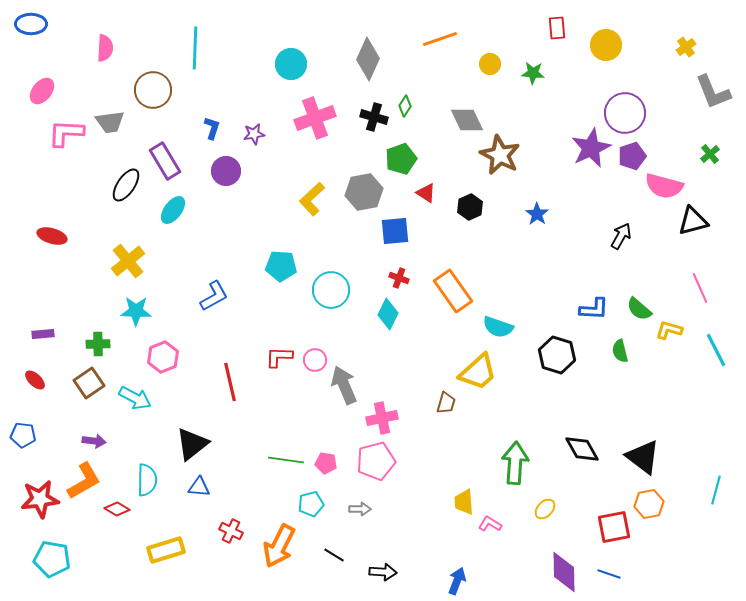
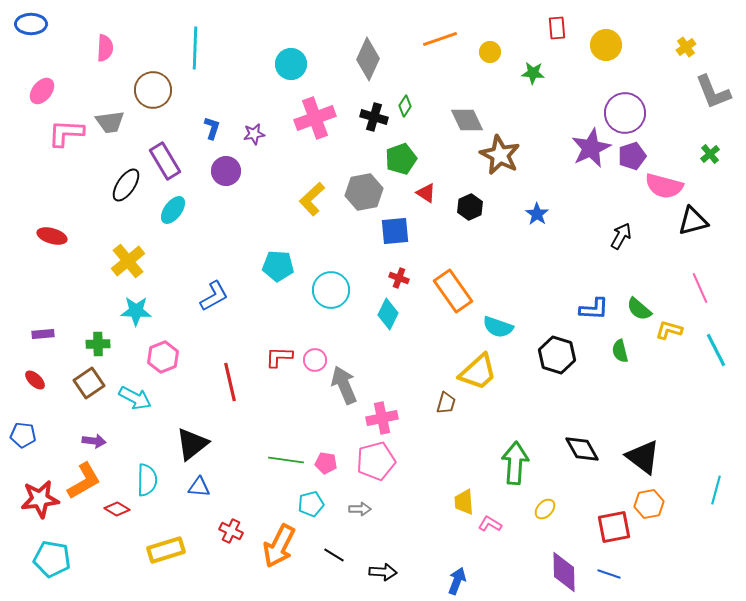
yellow circle at (490, 64): moved 12 px up
cyan pentagon at (281, 266): moved 3 px left
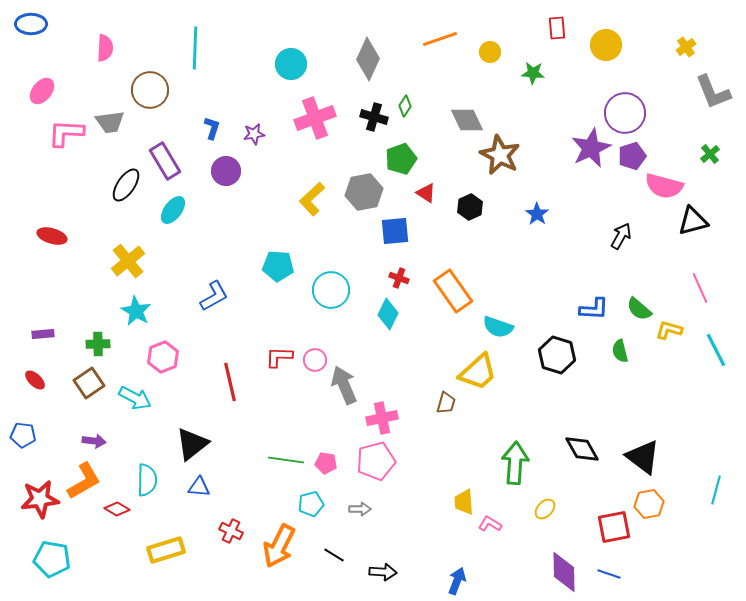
brown circle at (153, 90): moved 3 px left
cyan star at (136, 311): rotated 28 degrees clockwise
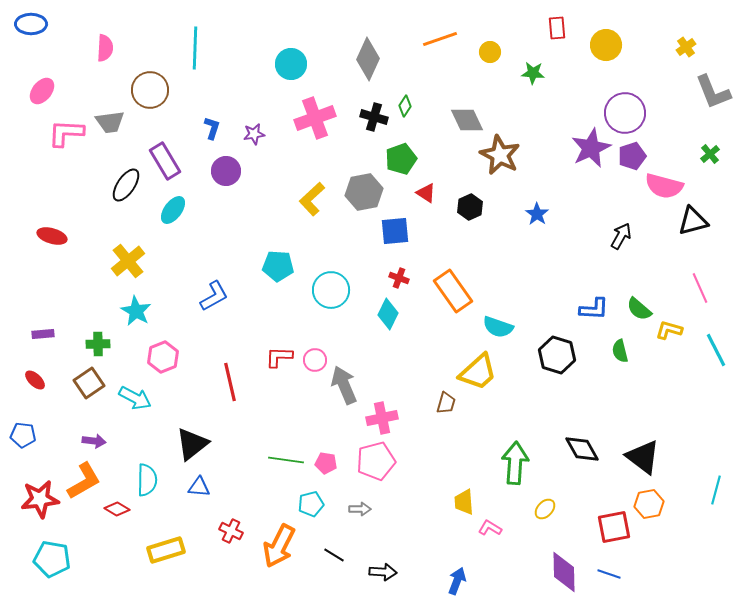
pink L-shape at (490, 524): moved 4 px down
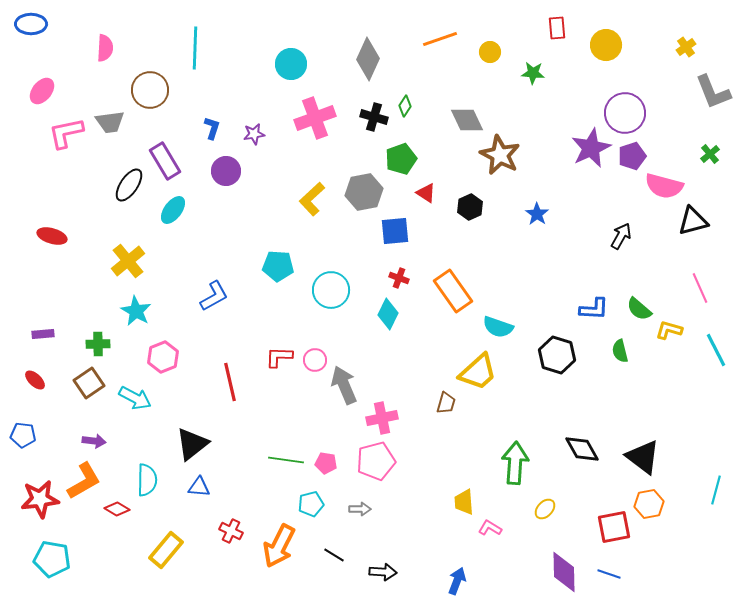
pink L-shape at (66, 133): rotated 15 degrees counterclockwise
black ellipse at (126, 185): moved 3 px right
yellow rectangle at (166, 550): rotated 33 degrees counterclockwise
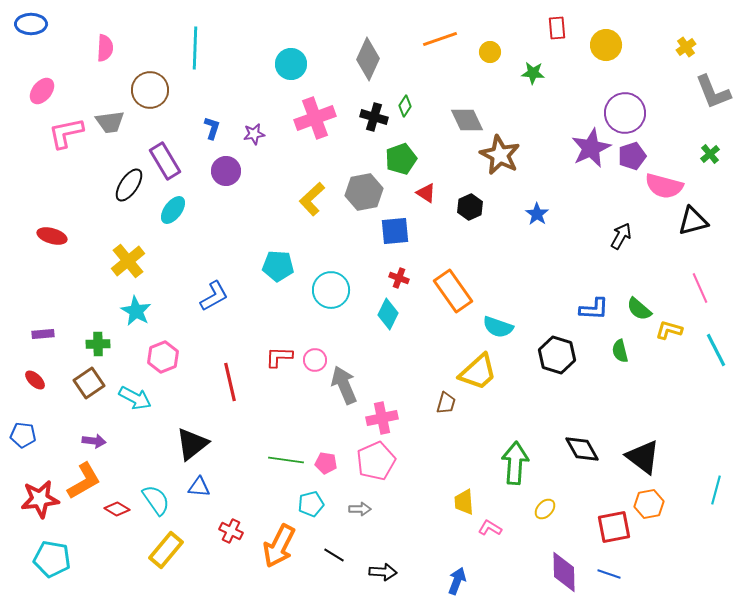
pink pentagon at (376, 461): rotated 9 degrees counterclockwise
cyan semicircle at (147, 480): moved 9 px right, 20 px down; rotated 36 degrees counterclockwise
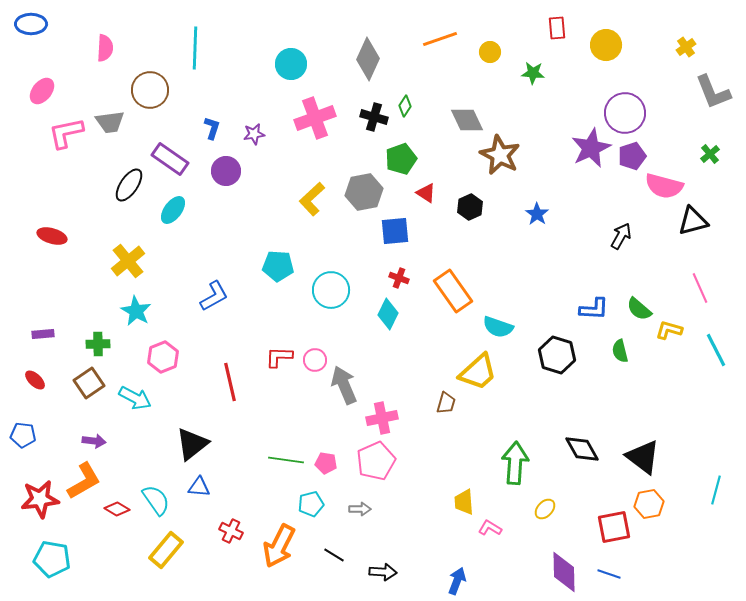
purple rectangle at (165, 161): moved 5 px right, 2 px up; rotated 24 degrees counterclockwise
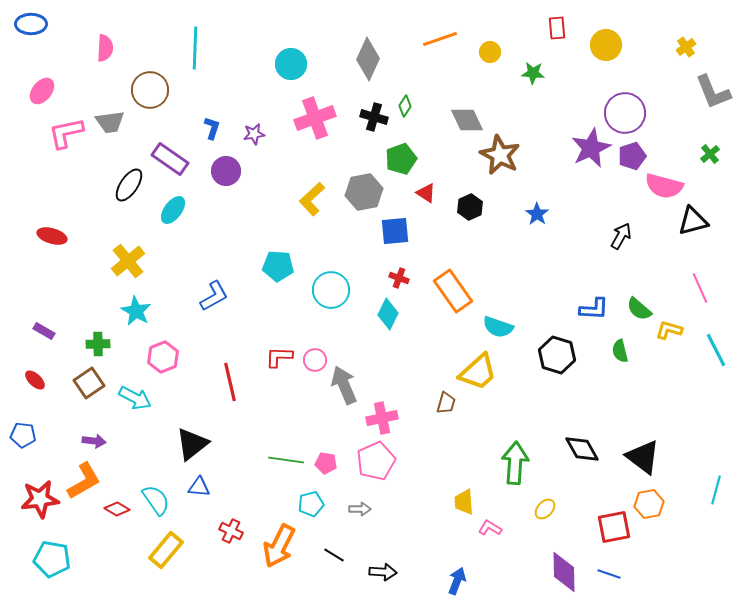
purple rectangle at (43, 334): moved 1 px right, 3 px up; rotated 35 degrees clockwise
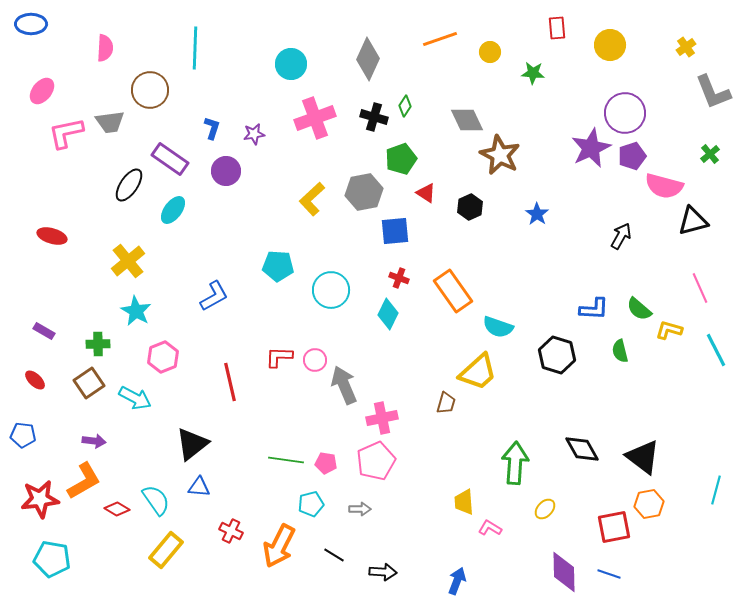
yellow circle at (606, 45): moved 4 px right
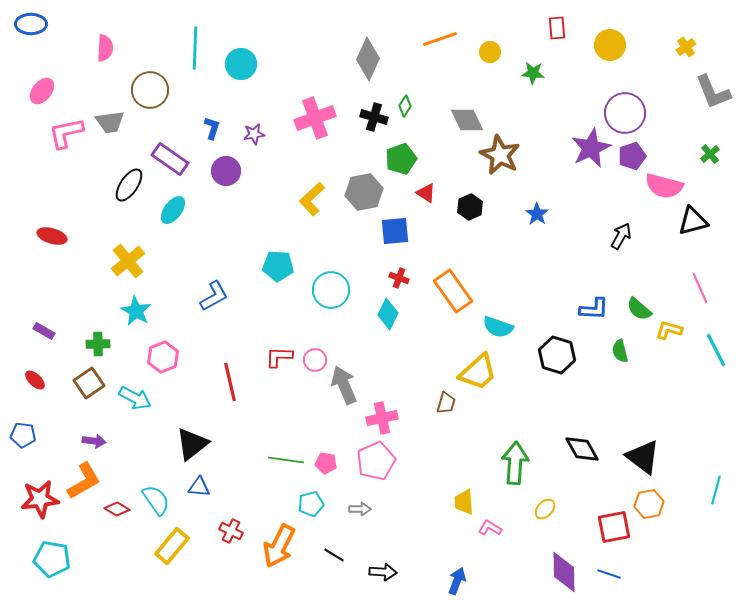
cyan circle at (291, 64): moved 50 px left
yellow rectangle at (166, 550): moved 6 px right, 4 px up
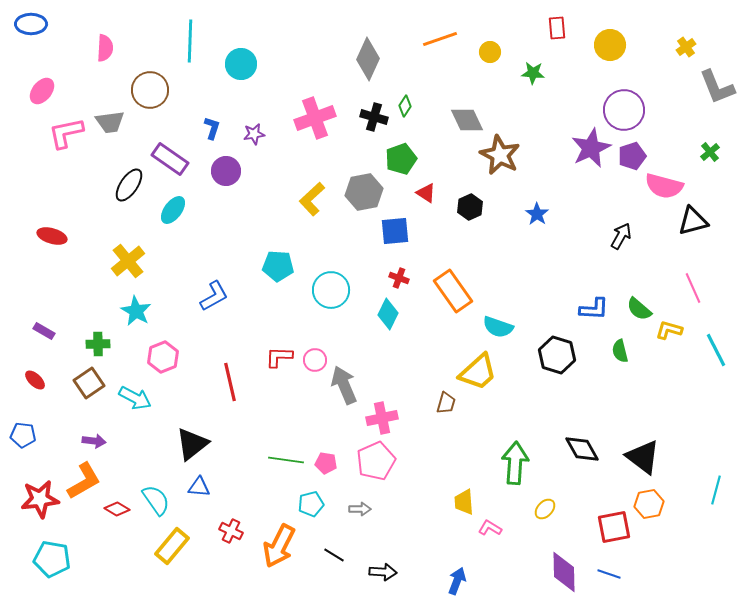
cyan line at (195, 48): moved 5 px left, 7 px up
gray L-shape at (713, 92): moved 4 px right, 5 px up
purple circle at (625, 113): moved 1 px left, 3 px up
green cross at (710, 154): moved 2 px up
pink line at (700, 288): moved 7 px left
